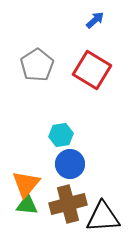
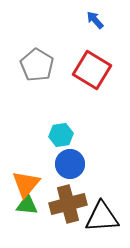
blue arrow: rotated 90 degrees counterclockwise
gray pentagon: rotated 8 degrees counterclockwise
black triangle: moved 1 px left
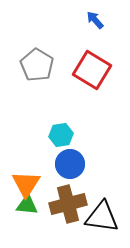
orange triangle: rotated 8 degrees counterclockwise
black triangle: rotated 12 degrees clockwise
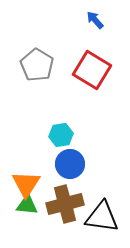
brown cross: moved 3 px left
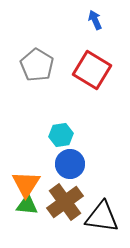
blue arrow: rotated 18 degrees clockwise
brown cross: moved 2 px up; rotated 21 degrees counterclockwise
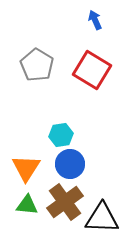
orange triangle: moved 16 px up
black triangle: moved 1 px down; rotated 6 degrees counterclockwise
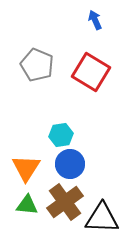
gray pentagon: rotated 8 degrees counterclockwise
red square: moved 1 px left, 2 px down
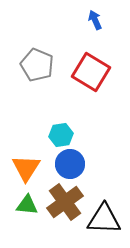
black triangle: moved 2 px right, 1 px down
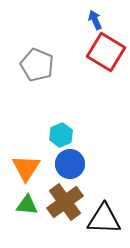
red square: moved 15 px right, 20 px up
cyan hexagon: rotated 15 degrees counterclockwise
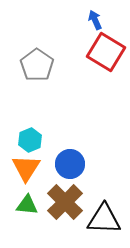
gray pentagon: rotated 12 degrees clockwise
cyan hexagon: moved 31 px left, 5 px down
brown cross: rotated 9 degrees counterclockwise
